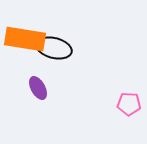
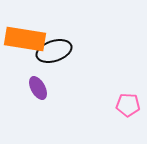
black ellipse: moved 3 px down; rotated 32 degrees counterclockwise
pink pentagon: moved 1 px left, 1 px down
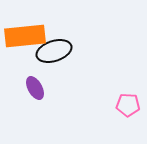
orange rectangle: moved 3 px up; rotated 15 degrees counterclockwise
purple ellipse: moved 3 px left
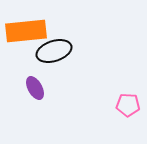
orange rectangle: moved 1 px right, 5 px up
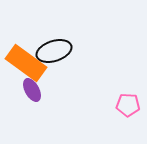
orange rectangle: moved 32 px down; rotated 42 degrees clockwise
purple ellipse: moved 3 px left, 2 px down
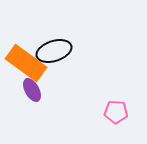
pink pentagon: moved 12 px left, 7 px down
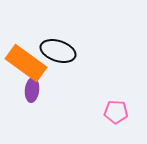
black ellipse: moved 4 px right; rotated 36 degrees clockwise
purple ellipse: rotated 35 degrees clockwise
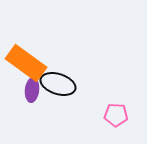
black ellipse: moved 33 px down
pink pentagon: moved 3 px down
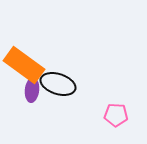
orange rectangle: moved 2 px left, 2 px down
